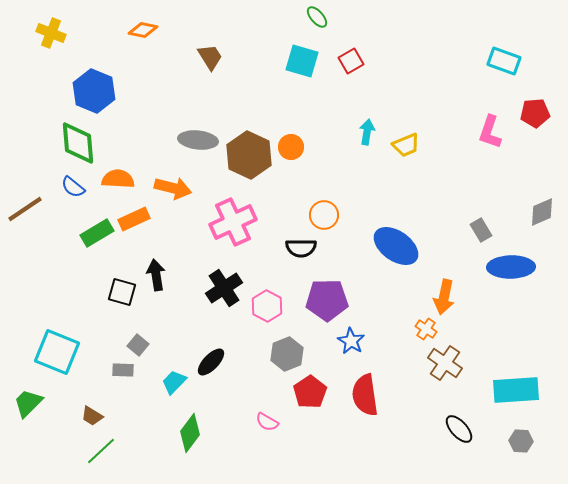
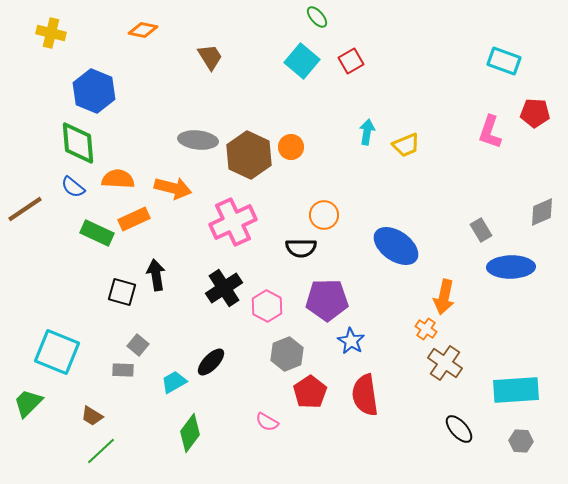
yellow cross at (51, 33): rotated 8 degrees counterclockwise
cyan square at (302, 61): rotated 24 degrees clockwise
red pentagon at (535, 113): rotated 8 degrees clockwise
green rectangle at (97, 233): rotated 56 degrees clockwise
cyan trapezoid at (174, 382): rotated 16 degrees clockwise
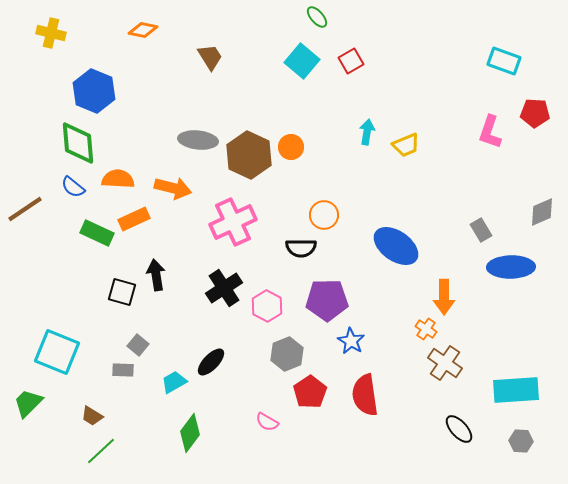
orange arrow at (444, 297): rotated 12 degrees counterclockwise
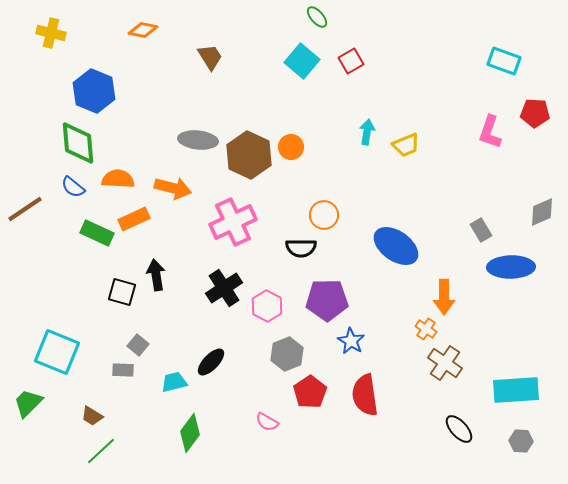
cyan trapezoid at (174, 382): rotated 16 degrees clockwise
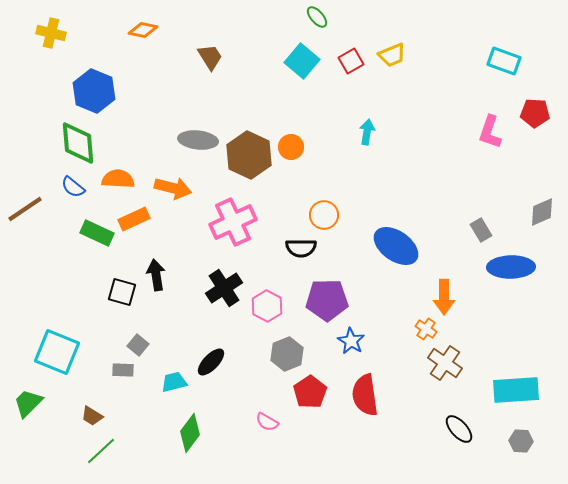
yellow trapezoid at (406, 145): moved 14 px left, 90 px up
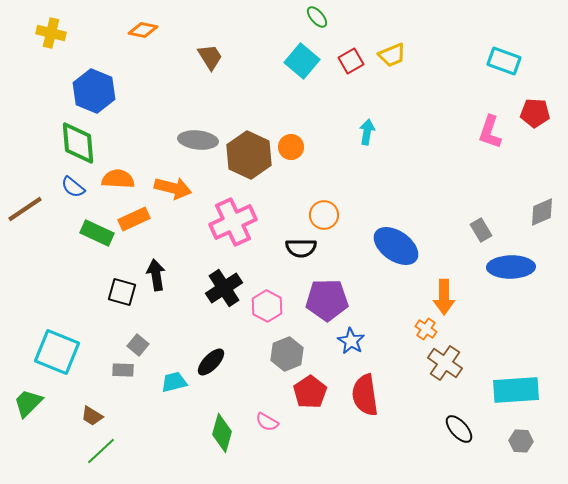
green diamond at (190, 433): moved 32 px right; rotated 21 degrees counterclockwise
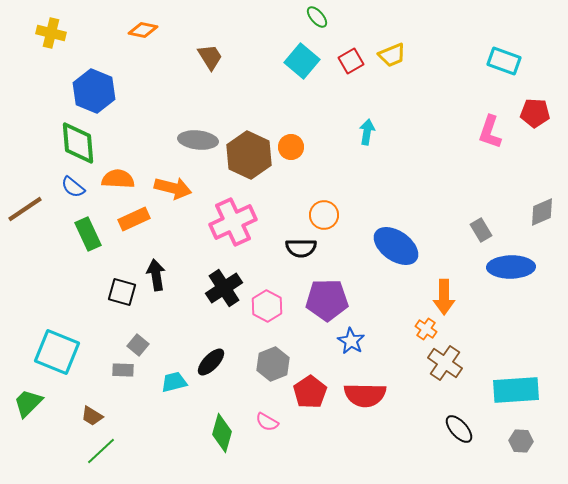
green rectangle at (97, 233): moved 9 px left, 1 px down; rotated 40 degrees clockwise
gray hexagon at (287, 354): moved 14 px left, 10 px down
red semicircle at (365, 395): rotated 81 degrees counterclockwise
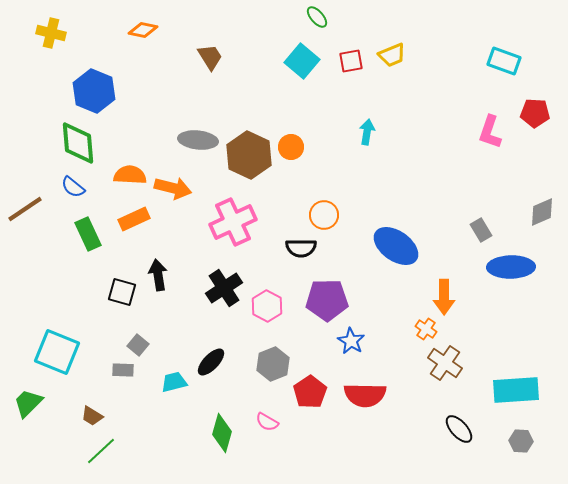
red square at (351, 61): rotated 20 degrees clockwise
orange semicircle at (118, 179): moved 12 px right, 4 px up
black arrow at (156, 275): moved 2 px right
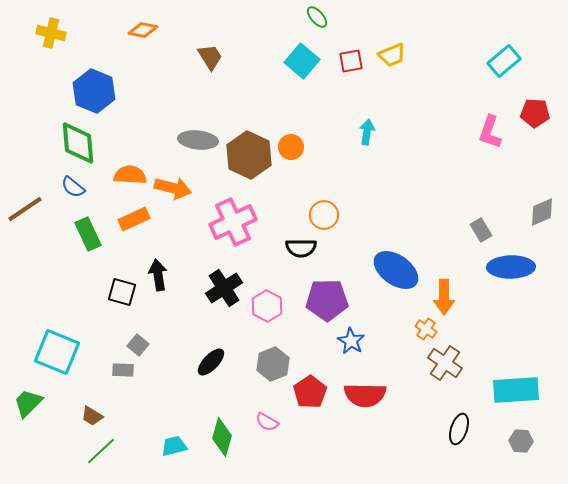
cyan rectangle at (504, 61): rotated 60 degrees counterclockwise
blue ellipse at (396, 246): moved 24 px down
cyan trapezoid at (174, 382): moved 64 px down
black ellipse at (459, 429): rotated 60 degrees clockwise
green diamond at (222, 433): moved 4 px down
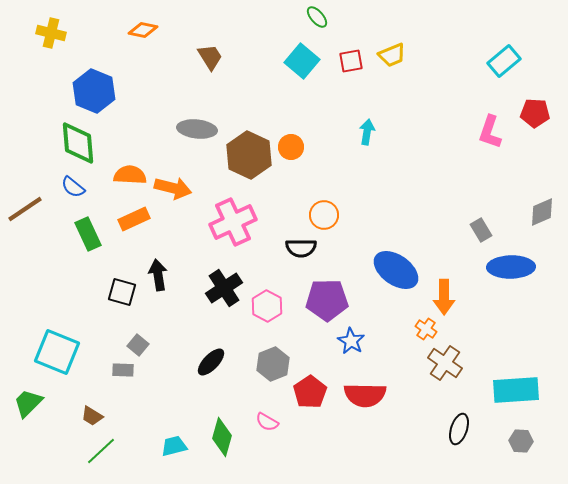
gray ellipse at (198, 140): moved 1 px left, 11 px up
